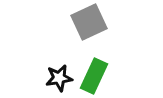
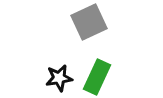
green rectangle: moved 3 px right, 1 px down
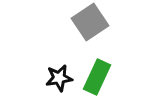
gray square: moved 1 px right; rotated 9 degrees counterclockwise
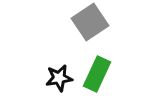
green rectangle: moved 3 px up
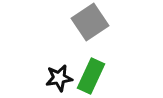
green rectangle: moved 6 px left, 2 px down
